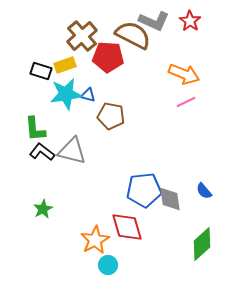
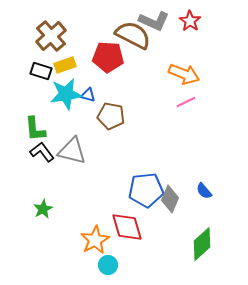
brown cross: moved 31 px left
black L-shape: rotated 15 degrees clockwise
blue pentagon: moved 2 px right
gray diamond: rotated 32 degrees clockwise
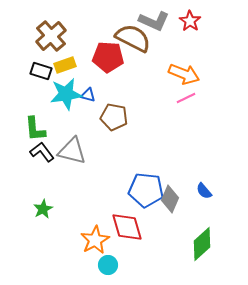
brown semicircle: moved 3 px down
pink line: moved 4 px up
brown pentagon: moved 3 px right, 1 px down
blue pentagon: rotated 12 degrees clockwise
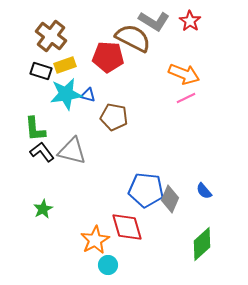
gray L-shape: rotated 8 degrees clockwise
brown cross: rotated 12 degrees counterclockwise
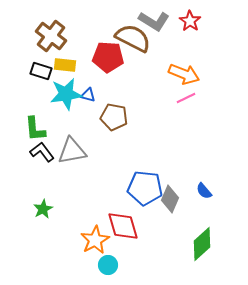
yellow rectangle: rotated 25 degrees clockwise
gray triangle: rotated 24 degrees counterclockwise
blue pentagon: moved 1 px left, 2 px up
red diamond: moved 4 px left, 1 px up
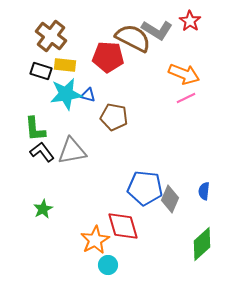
gray L-shape: moved 3 px right, 9 px down
blue semicircle: rotated 48 degrees clockwise
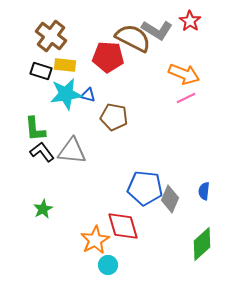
gray triangle: rotated 16 degrees clockwise
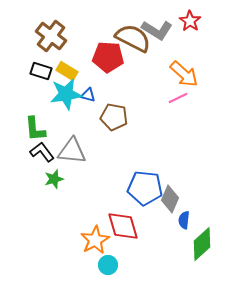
yellow rectangle: moved 2 px right, 6 px down; rotated 25 degrees clockwise
orange arrow: rotated 20 degrees clockwise
pink line: moved 8 px left
blue semicircle: moved 20 px left, 29 px down
green star: moved 11 px right, 30 px up; rotated 12 degrees clockwise
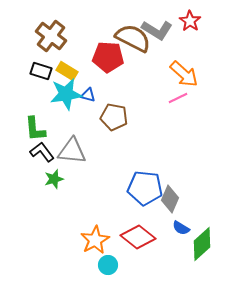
blue semicircle: moved 3 px left, 8 px down; rotated 66 degrees counterclockwise
red diamond: moved 15 px right, 11 px down; rotated 36 degrees counterclockwise
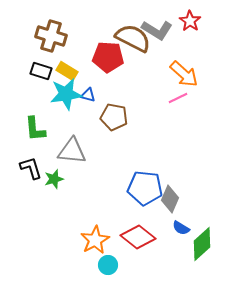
brown cross: rotated 20 degrees counterclockwise
black L-shape: moved 11 px left, 16 px down; rotated 20 degrees clockwise
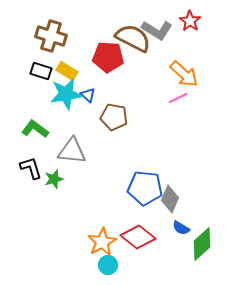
blue triangle: rotated 28 degrees clockwise
green L-shape: rotated 132 degrees clockwise
orange star: moved 7 px right, 2 px down
